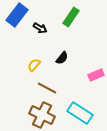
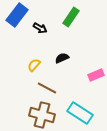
black semicircle: rotated 152 degrees counterclockwise
brown cross: rotated 10 degrees counterclockwise
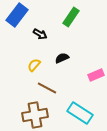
black arrow: moved 6 px down
brown cross: moved 7 px left; rotated 25 degrees counterclockwise
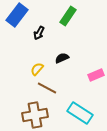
green rectangle: moved 3 px left, 1 px up
black arrow: moved 1 px left, 1 px up; rotated 88 degrees clockwise
yellow semicircle: moved 3 px right, 4 px down
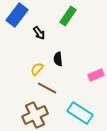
black arrow: rotated 64 degrees counterclockwise
black semicircle: moved 4 px left, 1 px down; rotated 72 degrees counterclockwise
brown cross: rotated 15 degrees counterclockwise
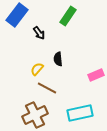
cyan rectangle: rotated 45 degrees counterclockwise
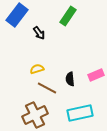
black semicircle: moved 12 px right, 20 px down
yellow semicircle: rotated 32 degrees clockwise
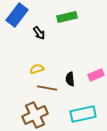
green rectangle: moved 1 px left, 1 px down; rotated 42 degrees clockwise
brown line: rotated 18 degrees counterclockwise
cyan rectangle: moved 3 px right, 1 px down
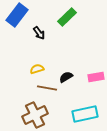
green rectangle: rotated 30 degrees counterclockwise
pink rectangle: moved 2 px down; rotated 14 degrees clockwise
black semicircle: moved 4 px left, 2 px up; rotated 64 degrees clockwise
cyan rectangle: moved 2 px right
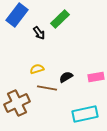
green rectangle: moved 7 px left, 2 px down
brown cross: moved 18 px left, 12 px up
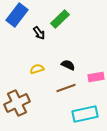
black semicircle: moved 2 px right, 12 px up; rotated 56 degrees clockwise
brown line: moved 19 px right; rotated 30 degrees counterclockwise
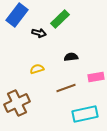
black arrow: rotated 40 degrees counterclockwise
black semicircle: moved 3 px right, 8 px up; rotated 32 degrees counterclockwise
